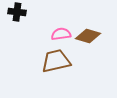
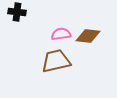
brown diamond: rotated 10 degrees counterclockwise
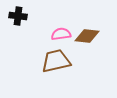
black cross: moved 1 px right, 4 px down
brown diamond: moved 1 px left
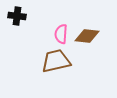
black cross: moved 1 px left
pink semicircle: rotated 78 degrees counterclockwise
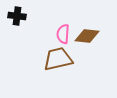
pink semicircle: moved 2 px right
brown trapezoid: moved 2 px right, 2 px up
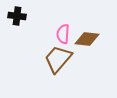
brown diamond: moved 3 px down
brown trapezoid: rotated 36 degrees counterclockwise
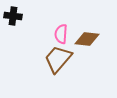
black cross: moved 4 px left
pink semicircle: moved 2 px left
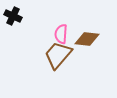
black cross: rotated 18 degrees clockwise
brown trapezoid: moved 4 px up
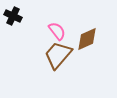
pink semicircle: moved 4 px left, 3 px up; rotated 138 degrees clockwise
brown diamond: rotated 30 degrees counterclockwise
